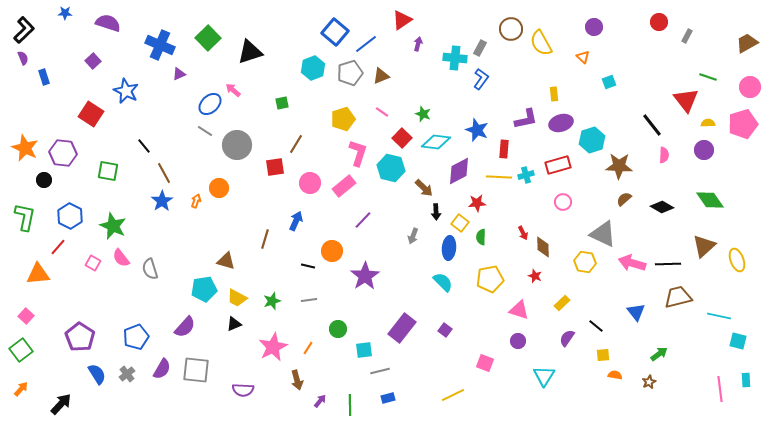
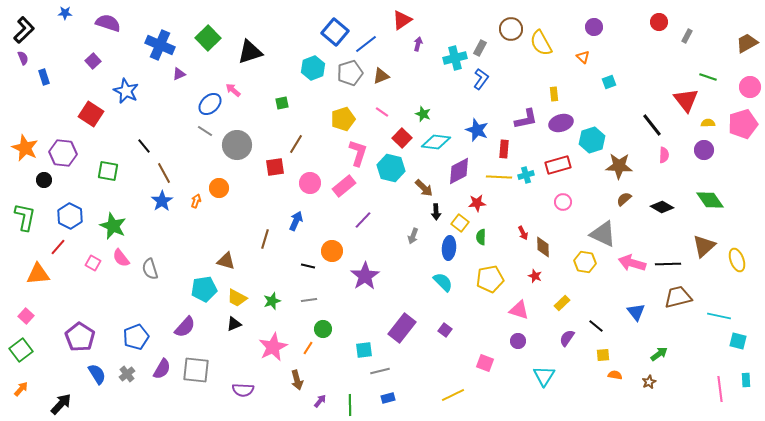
cyan cross at (455, 58): rotated 20 degrees counterclockwise
green circle at (338, 329): moved 15 px left
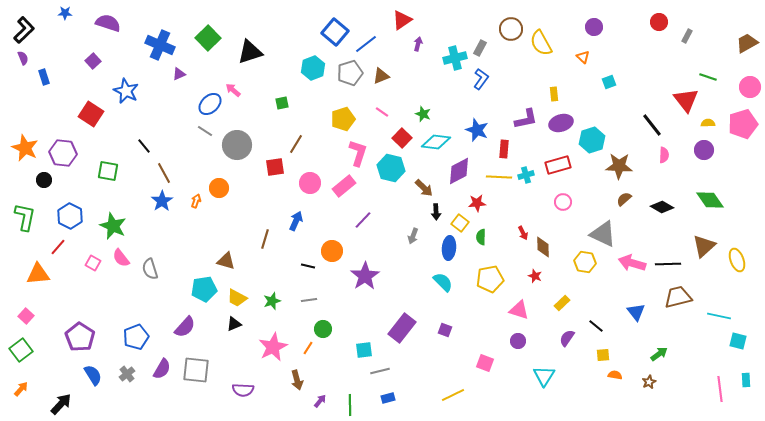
purple square at (445, 330): rotated 16 degrees counterclockwise
blue semicircle at (97, 374): moved 4 px left, 1 px down
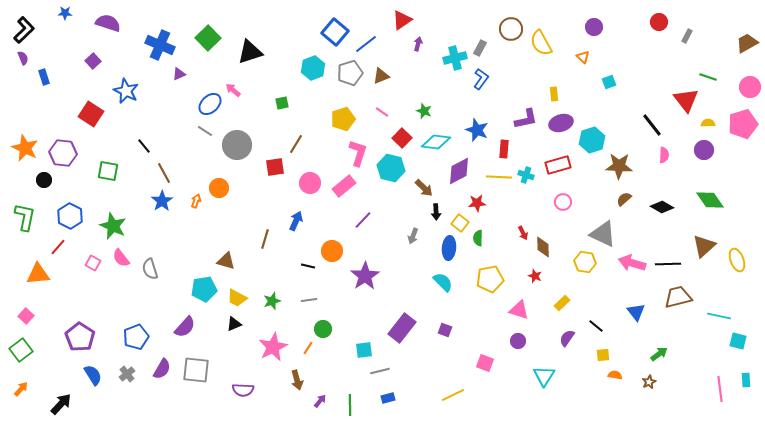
green star at (423, 114): moved 1 px right, 3 px up
cyan cross at (526, 175): rotated 35 degrees clockwise
green semicircle at (481, 237): moved 3 px left, 1 px down
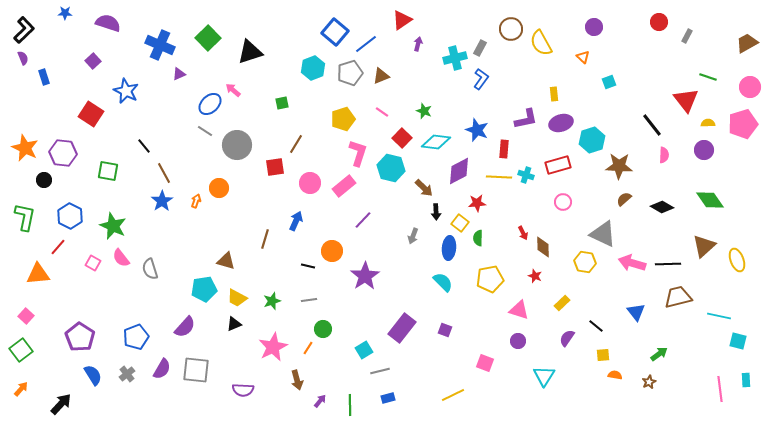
cyan square at (364, 350): rotated 24 degrees counterclockwise
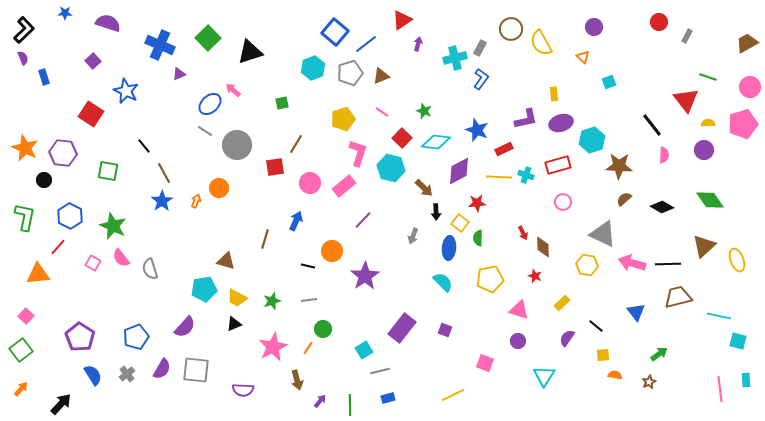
red rectangle at (504, 149): rotated 60 degrees clockwise
yellow hexagon at (585, 262): moved 2 px right, 3 px down
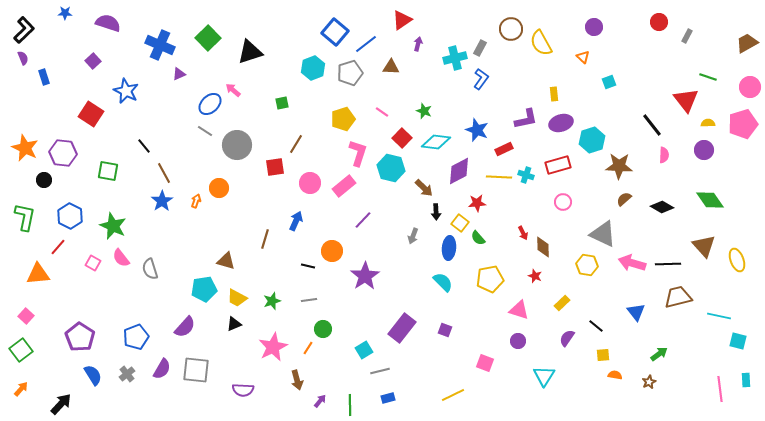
brown triangle at (381, 76): moved 10 px right, 9 px up; rotated 24 degrees clockwise
green semicircle at (478, 238): rotated 42 degrees counterclockwise
brown triangle at (704, 246): rotated 30 degrees counterclockwise
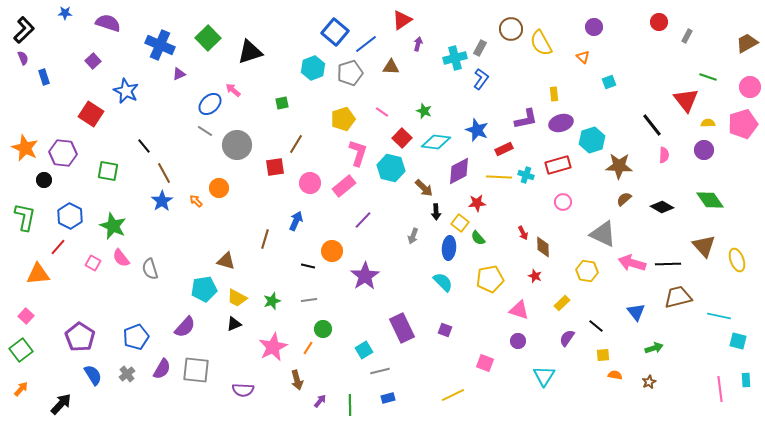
orange arrow at (196, 201): rotated 64 degrees counterclockwise
yellow hexagon at (587, 265): moved 6 px down
purple rectangle at (402, 328): rotated 64 degrees counterclockwise
green arrow at (659, 354): moved 5 px left, 6 px up; rotated 18 degrees clockwise
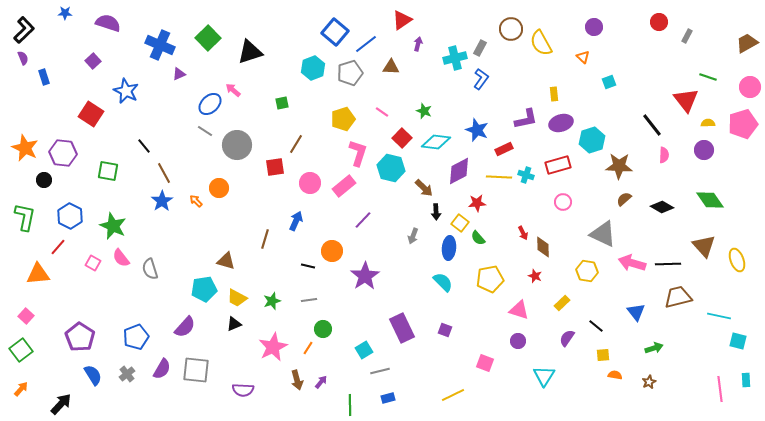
purple arrow at (320, 401): moved 1 px right, 19 px up
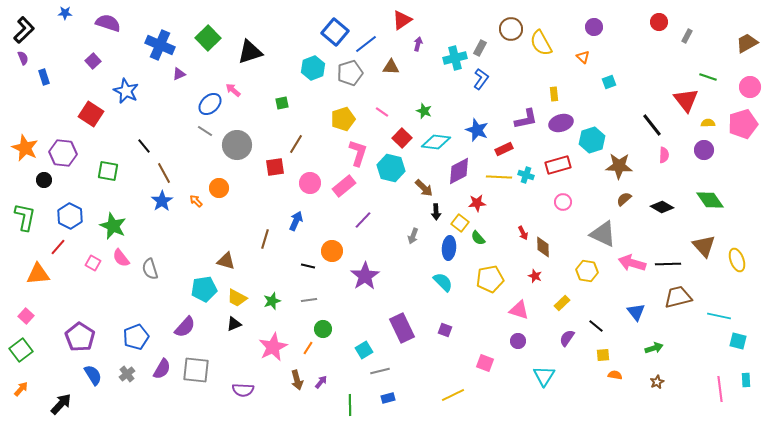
brown star at (649, 382): moved 8 px right
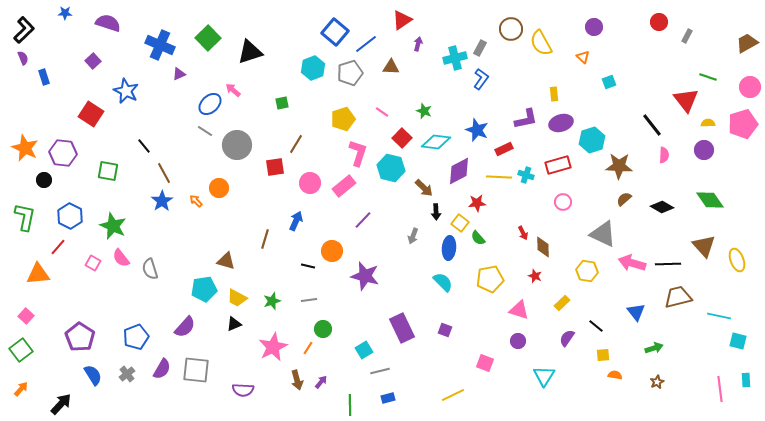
purple star at (365, 276): rotated 24 degrees counterclockwise
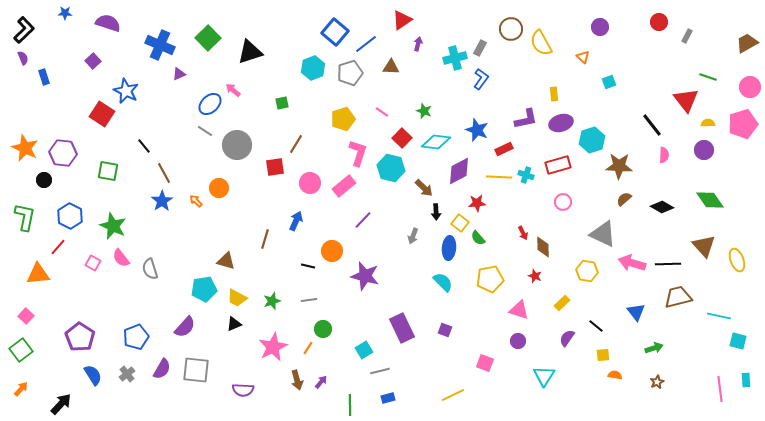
purple circle at (594, 27): moved 6 px right
red square at (91, 114): moved 11 px right
